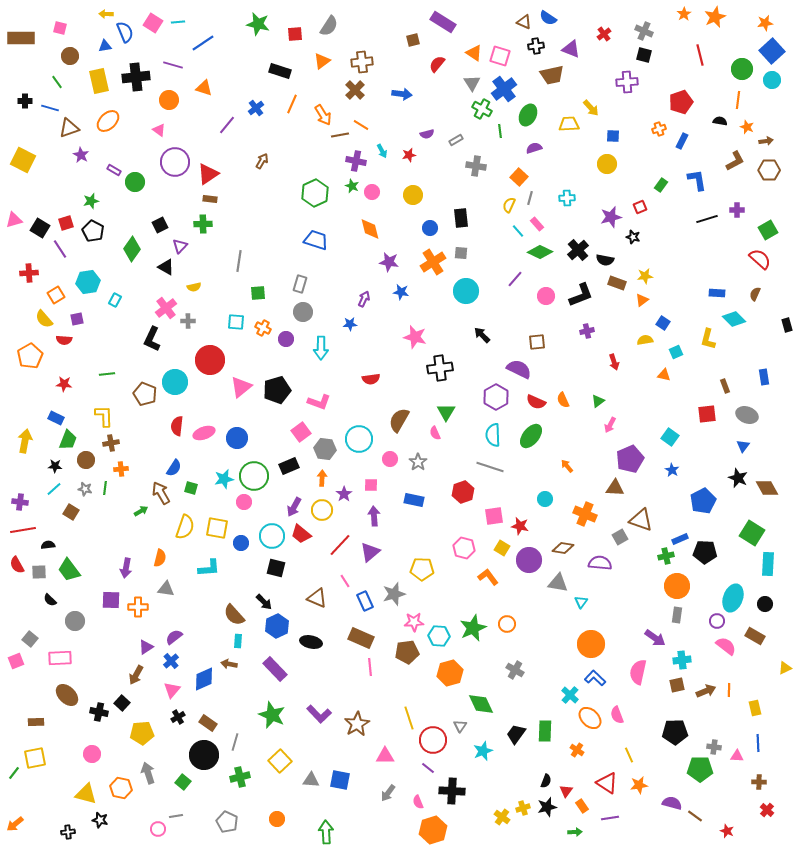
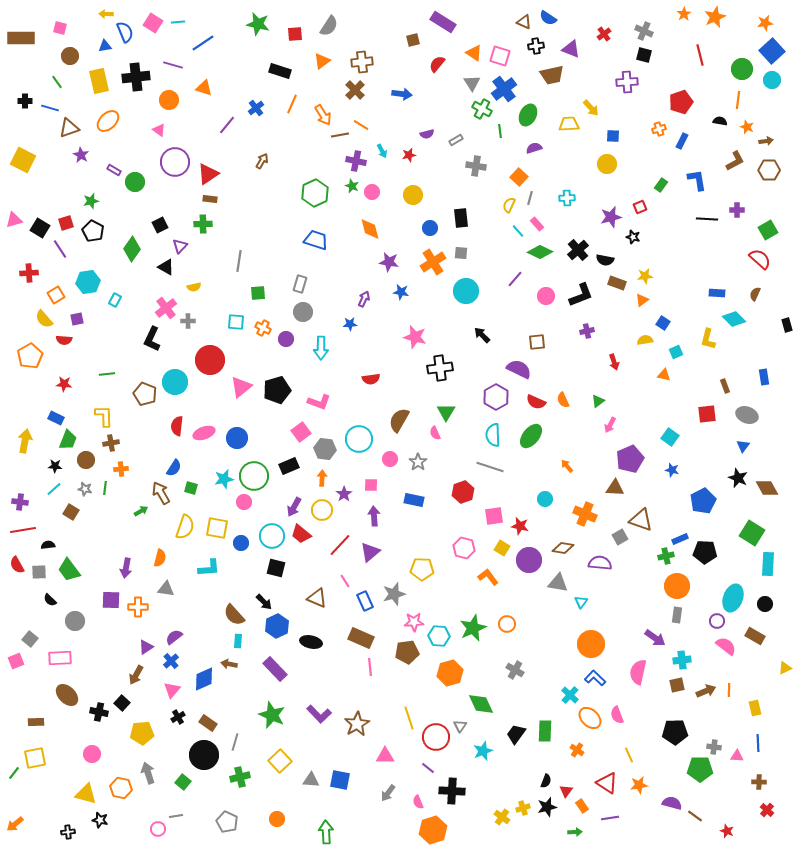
black line at (707, 219): rotated 20 degrees clockwise
blue star at (672, 470): rotated 16 degrees counterclockwise
red circle at (433, 740): moved 3 px right, 3 px up
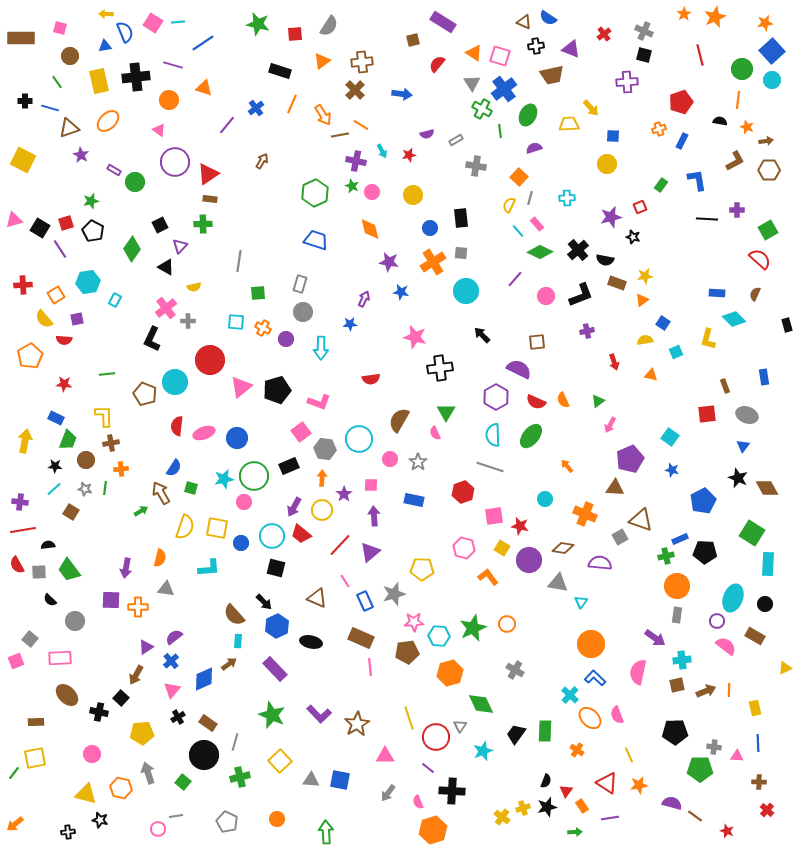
red cross at (29, 273): moved 6 px left, 12 px down
orange triangle at (664, 375): moved 13 px left
brown arrow at (229, 664): rotated 133 degrees clockwise
black square at (122, 703): moved 1 px left, 5 px up
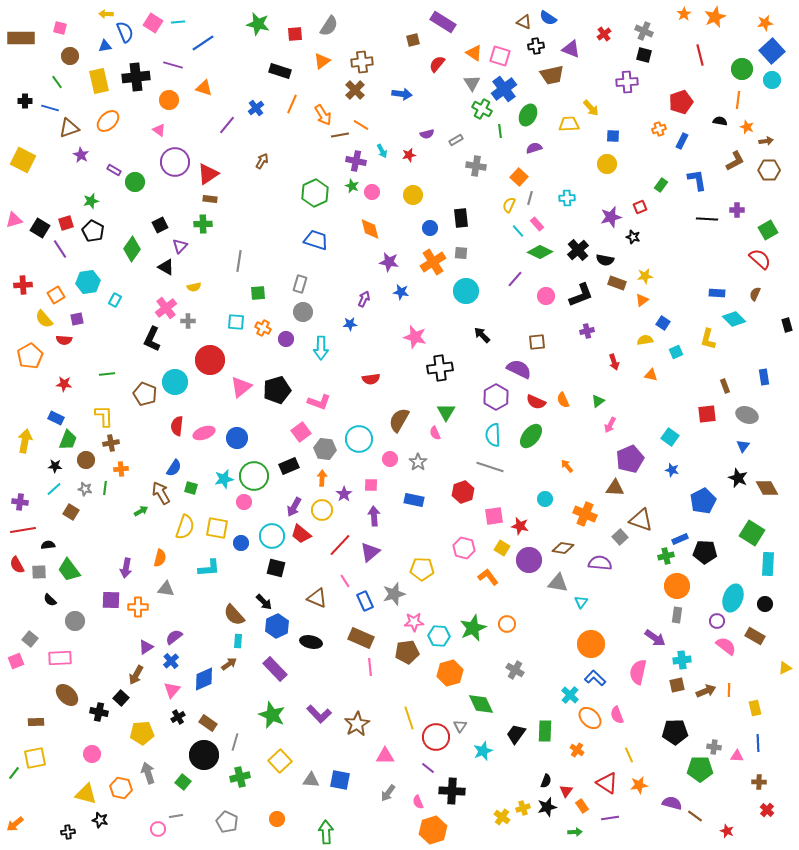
gray square at (620, 537): rotated 14 degrees counterclockwise
